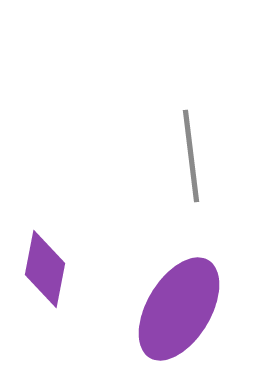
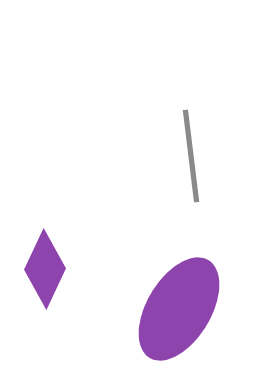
purple diamond: rotated 14 degrees clockwise
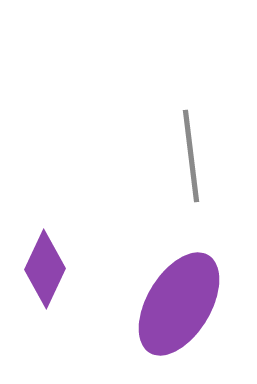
purple ellipse: moved 5 px up
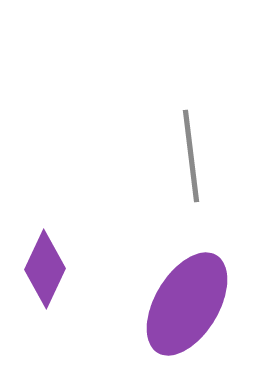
purple ellipse: moved 8 px right
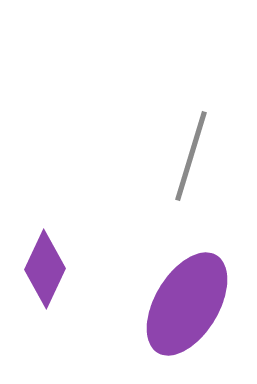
gray line: rotated 24 degrees clockwise
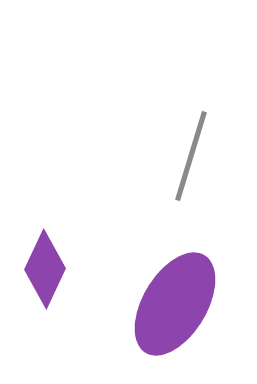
purple ellipse: moved 12 px left
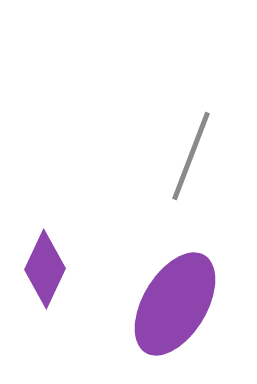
gray line: rotated 4 degrees clockwise
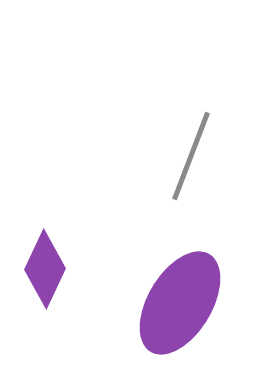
purple ellipse: moved 5 px right, 1 px up
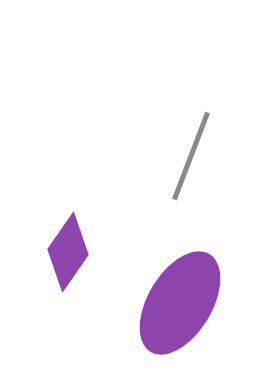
purple diamond: moved 23 px right, 17 px up; rotated 10 degrees clockwise
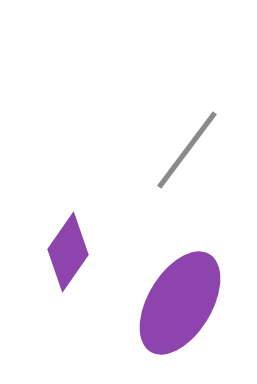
gray line: moved 4 px left, 6 px up; rotated 16 degrees clockwise
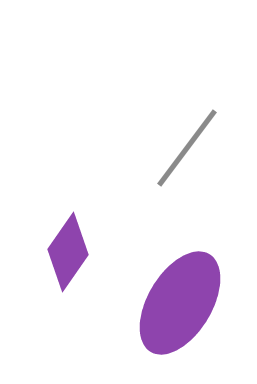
gray line: moved 2 px up
